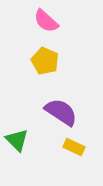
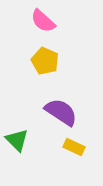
pink semicircle: moved 3 px left
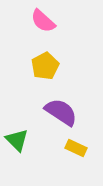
yellow pentagon: moved 5 px down; rotated 20 degrees clockwise
yellow rectangle: moved 2 px right, 1 px down
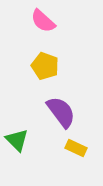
yellow pentagon: rotated 24 degrees counterclockwise
purple semicircle: rotated 20 degrees clockwise
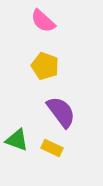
green triangle: rotated 25 degrees counterclockwise
yellow rectangle: moved 24 px left
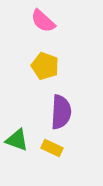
purple semicircle: rotated 40 degrees clockwise
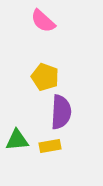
yellow pentagon: moved 11 px down
green triangle: rotated 25 degrees counterclockwise
yellow rectangle: moved 2 px left, 2 px up; rotated 35 degrees counterclockwise
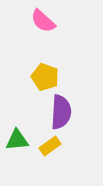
yellow rectangle: rotated 25 degrees counterclockwise
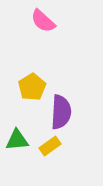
yellow pentagon: moved 13 px left, 10 px down; rotated 20 degrees clockwise
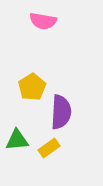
pink semicircle: rotated 32 degrees counterclockwise
yellow rectangle: moved 1 px left, 2 px down
